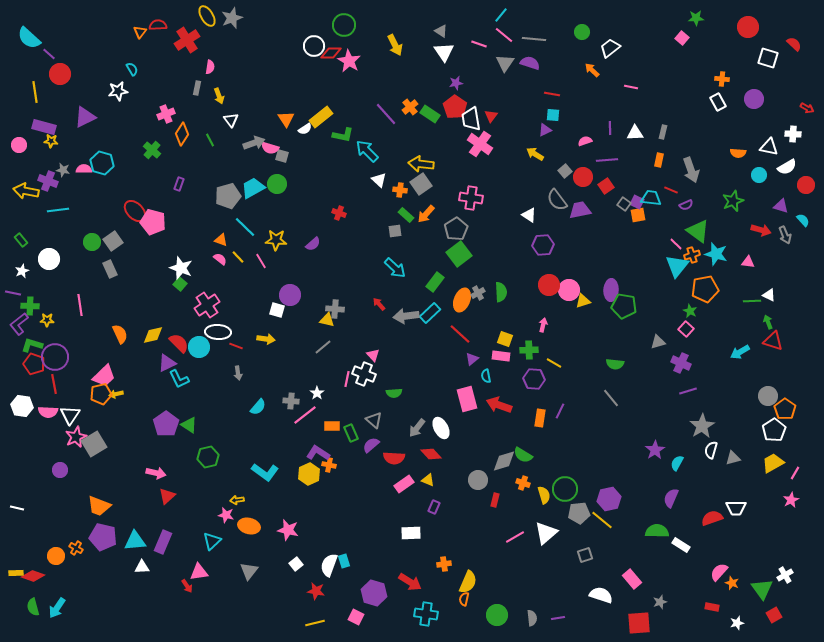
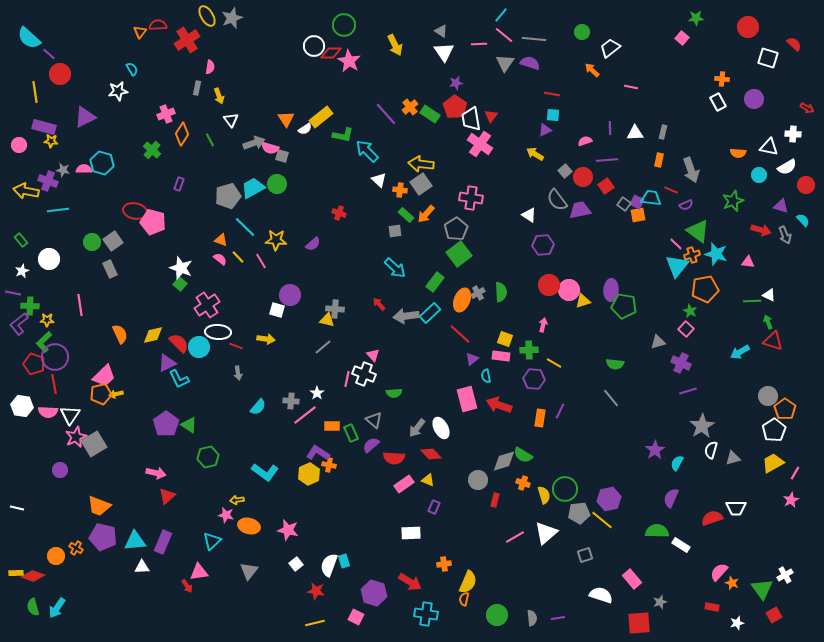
pink line at (479, 44): rotated 21 degrees counterclockwise
red ellipse at (135, 211): rotated 35 degrees counterclockwise
green L-shape at (32, 345): moved 12 px right, 3 px up; rotated 60 degrees counterclockwise
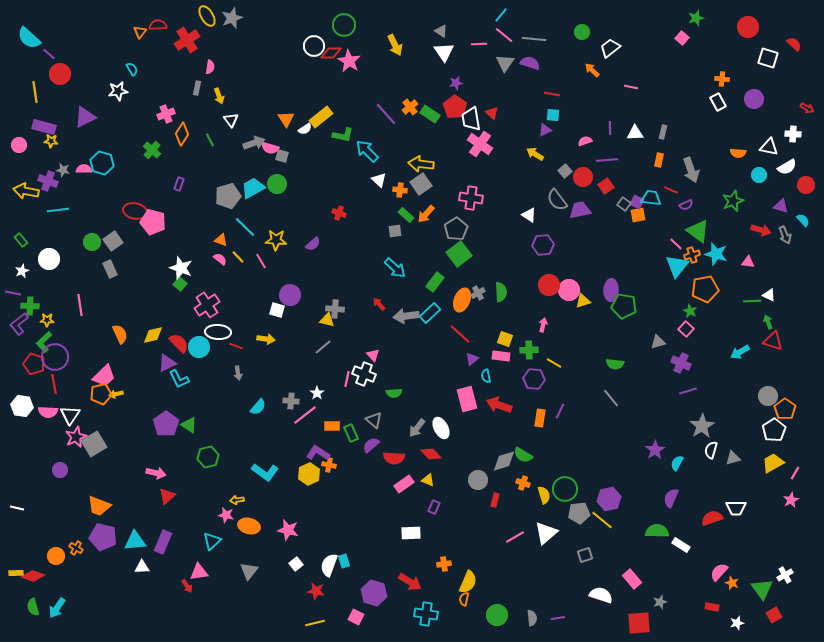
green star at (696, 18): rotated 14 degrees counterclockwise
red triangle at (491, 116): moved 1 px right, 3 px up; rotated 24 degrees counterclockwise
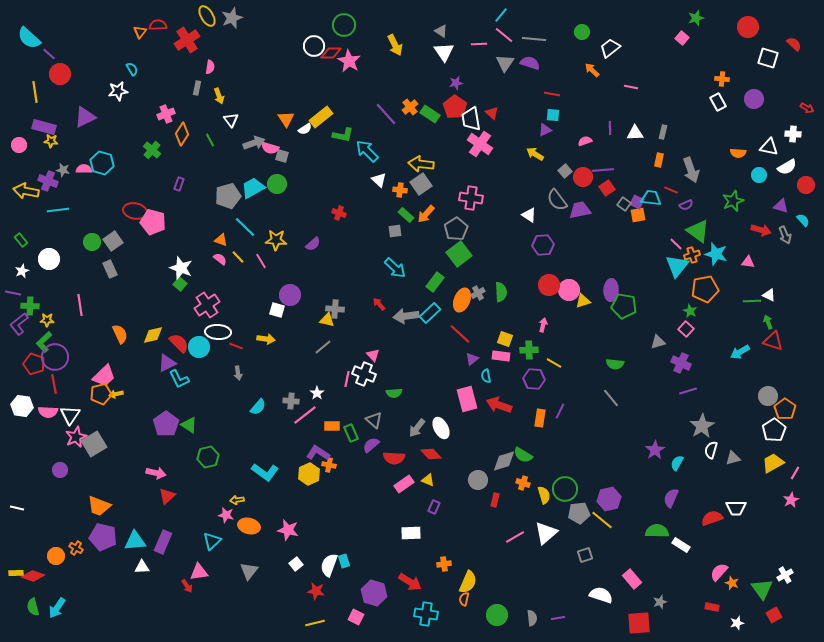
purple line at (607, 160): moved 4 px left, 10 px down
red square at (606, 186): moved 1 px right, 2 px down
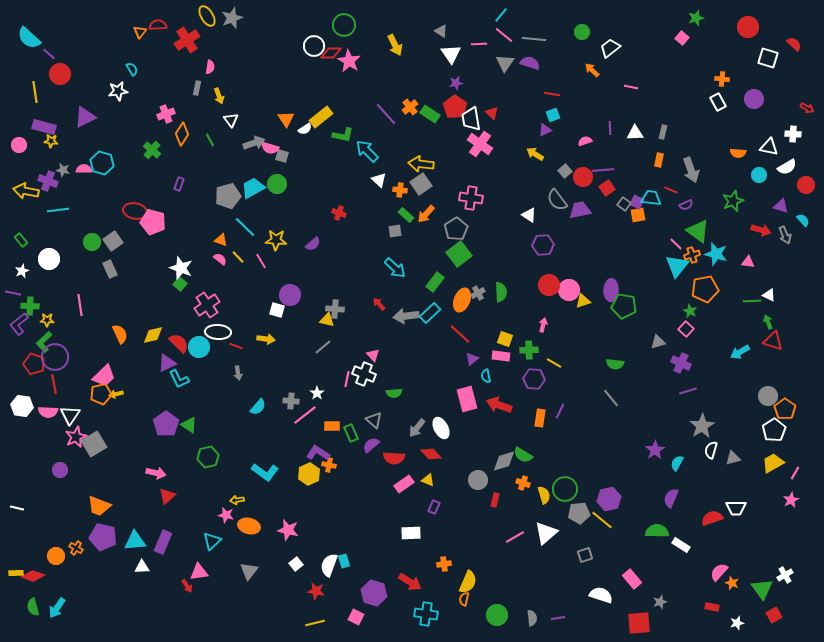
white triangle at (444, 52): moved 7 px right, 2 px down
cyan square at (553, 115): rotated 24 degrees counterclockwise
